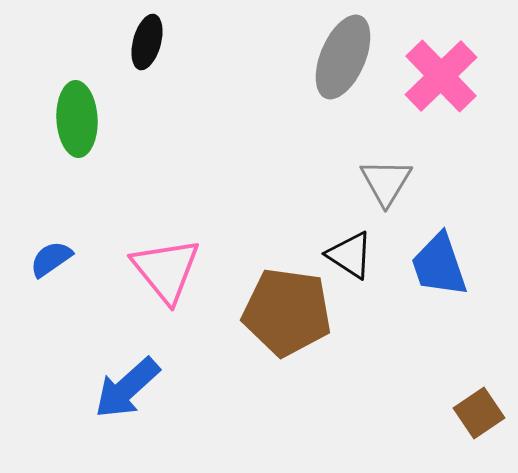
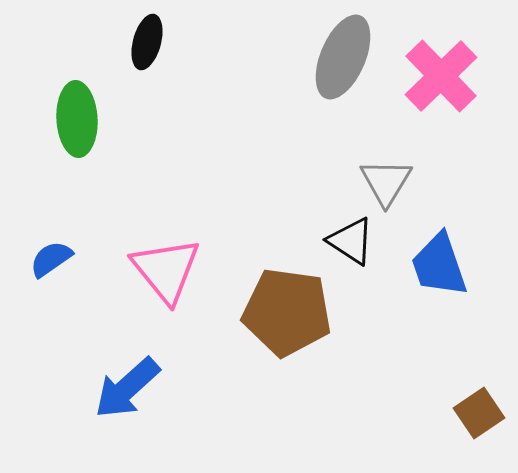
black triangle: moved 1 px right, 14 px up
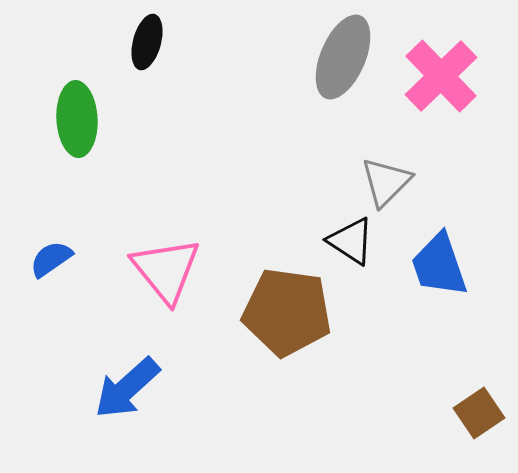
gray triangle: rotated 14 degrees clockwise
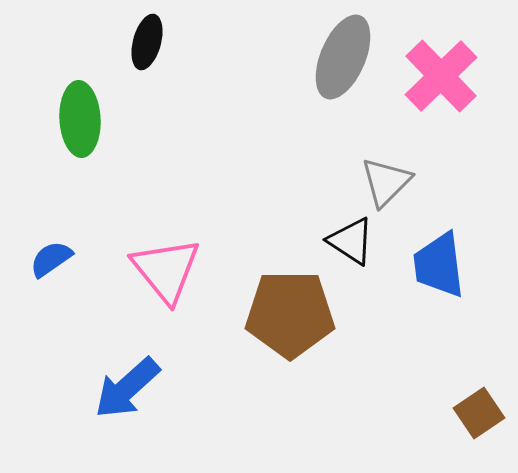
green ellipse: moved 3 px right
blue trapezoid: rotated 12 degrees clockwise
brown pentagon: moved 3 px right, 2 px down; rotated 8 degrees counterclockwise
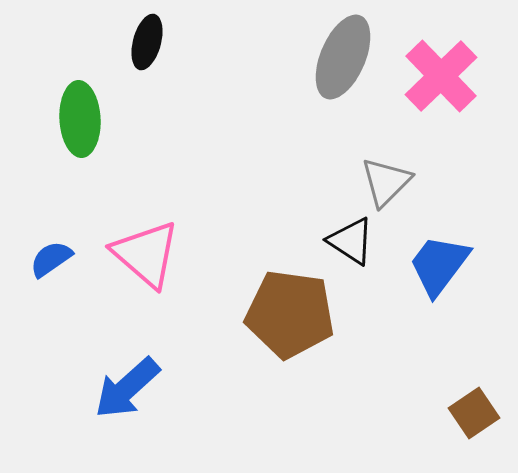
blue trapezoid: rotated 44 degrees clockwise
pink triangle: moved 20 px left, 16 px up; rotated 10 degrees counterclockwise
brown pentagon: rotated 8 degrees clockwise
brown square: moved 5 px left
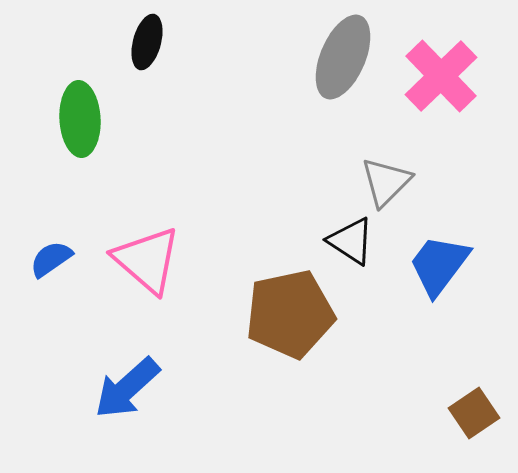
pink triangle: moved 1 px right, 6 px down
brown pentagon: rotated 20 degrees counterclockwise
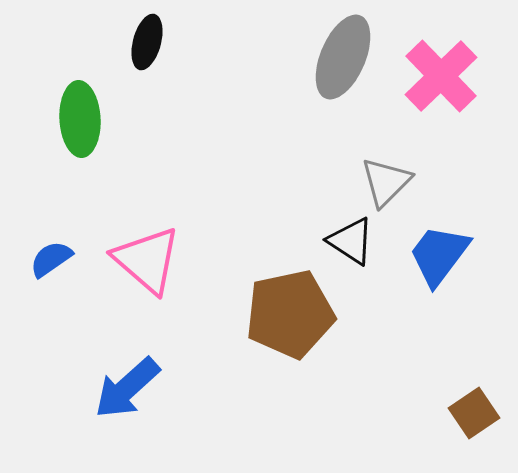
blue trapezoid: moved 10 px up
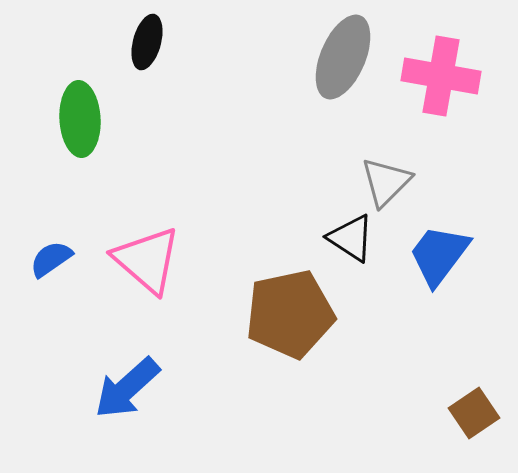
pink cross: rotated 36 degrees counterclockwise
black triangle: moved 3 px up
